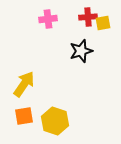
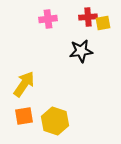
black star: rotated 10 degrees clockwise
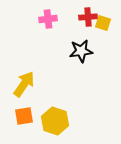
yellow square: rotated 28 degrees clockwise
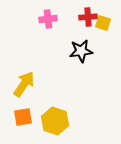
orange square: moved 1 px left, 1 px down
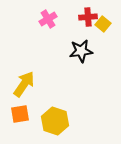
pink cross: rotated 24 degrees counterclockwise
yellow square: moved 1 px down; rotated 21 degrees clockwise
orange square: moved 3 px left, 3 px up
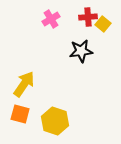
pink cross: moved 3 px right
orange square: rotated 24 degrees clockwise
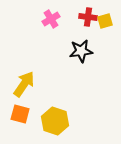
red cross: rotated 12 degrees clockwise
yellow square: moved 2 px right, 3 px up; rotated 35 degrees clockwise
